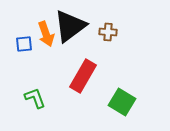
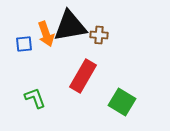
black triangle: rotated 27 degrees clockwise
brown cross: moved 9 px left, 3 px down
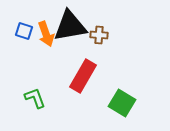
blue square: moved 13 px up; rotated 24 degrees clockwise
green square: moved 1 px down
